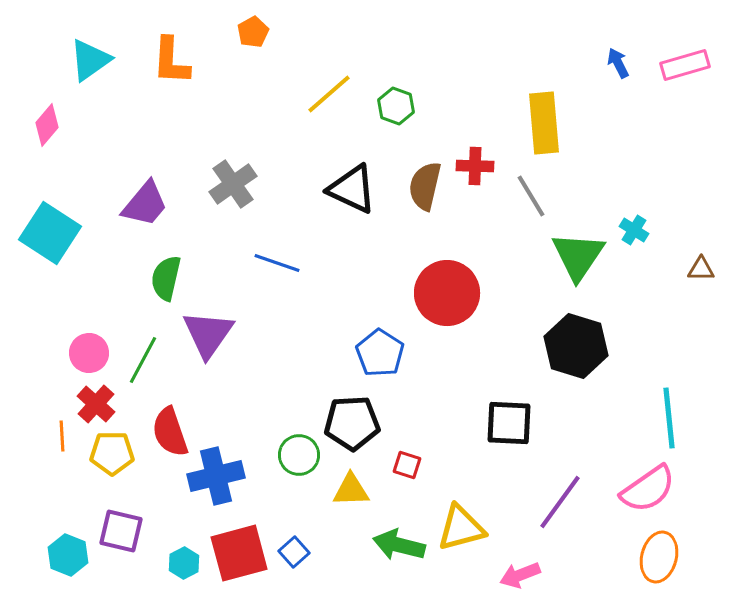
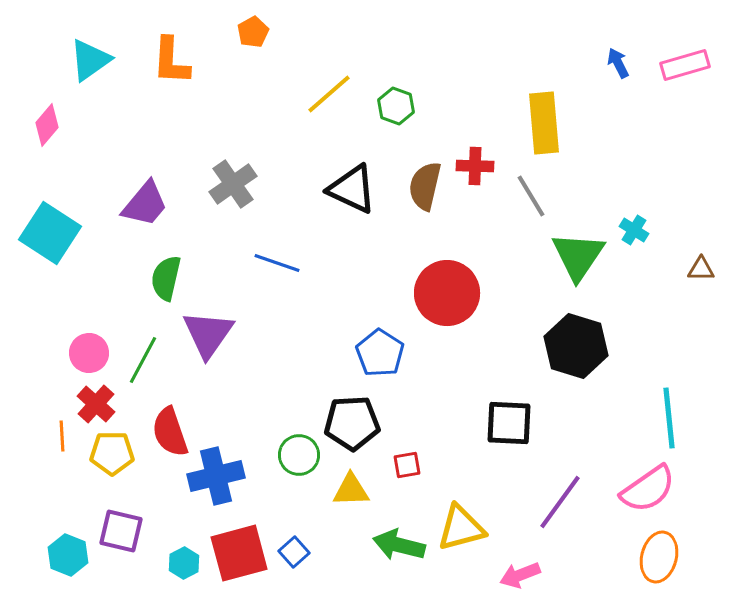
red square at (407, 465): rotated 28 degrees counterclockwise
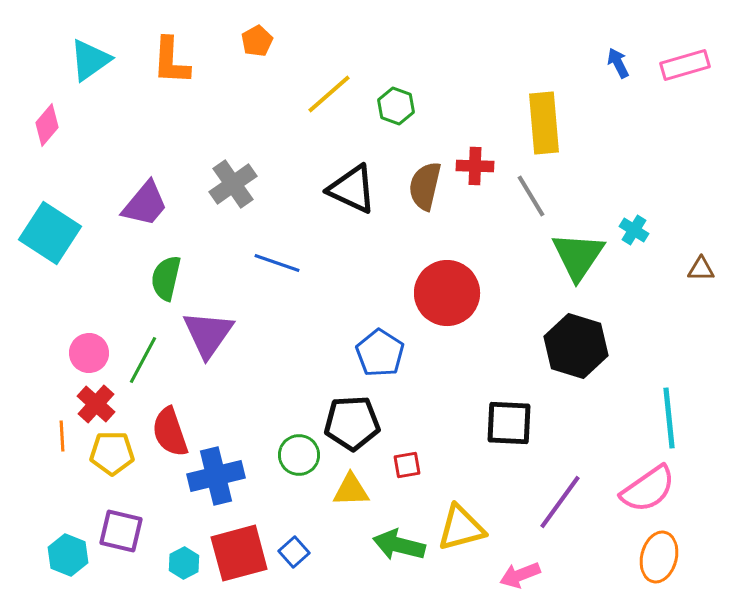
orange pentagon at (253, 32): moved 4 px right, 9 px down
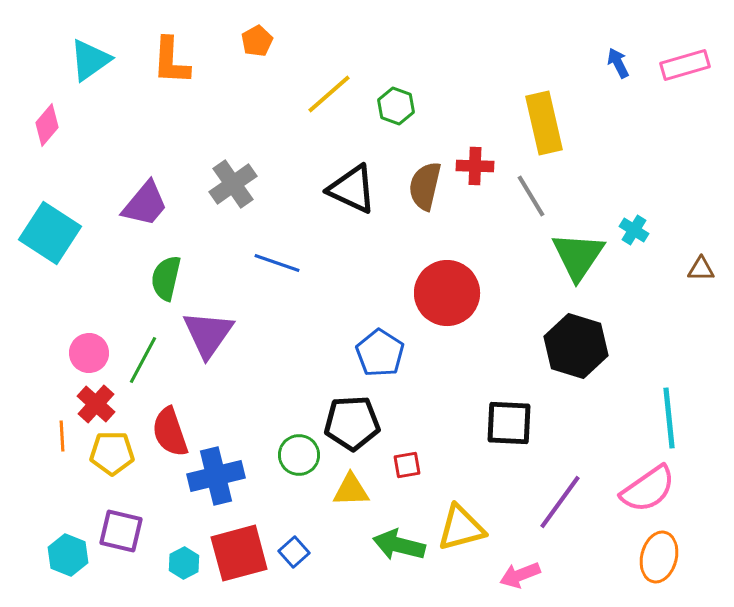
yellow rectangle at (544, 123): rotated 8 degrees counterclockwise
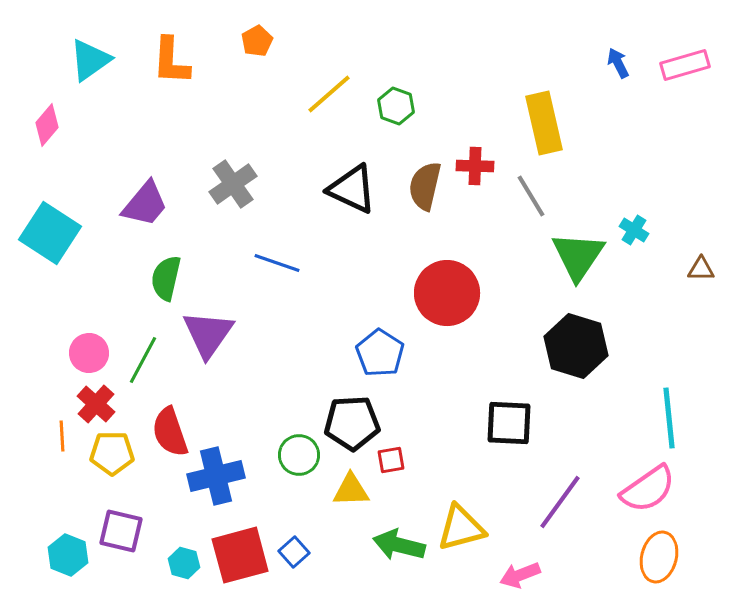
red square at (407, 465): moved 16 px left, 5 px up
red square at (239, 553): moved 1 px right, 2 px down
cyan hexagon at (184, 563): rotated 16 degrees counterclockwise
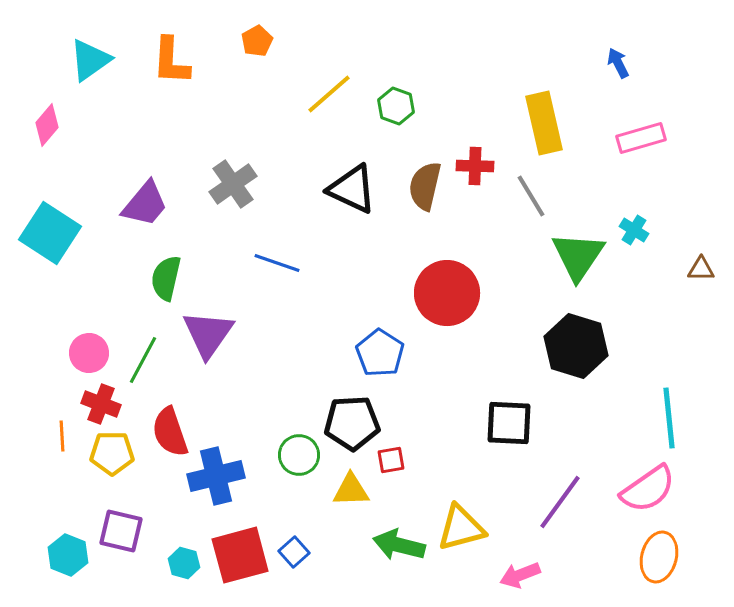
pink rectangle at (685, 65): moved 44 px left, 73 px down
red cross at (96, 404): moved 5 px right; rotated 21 degrees counterclockwise
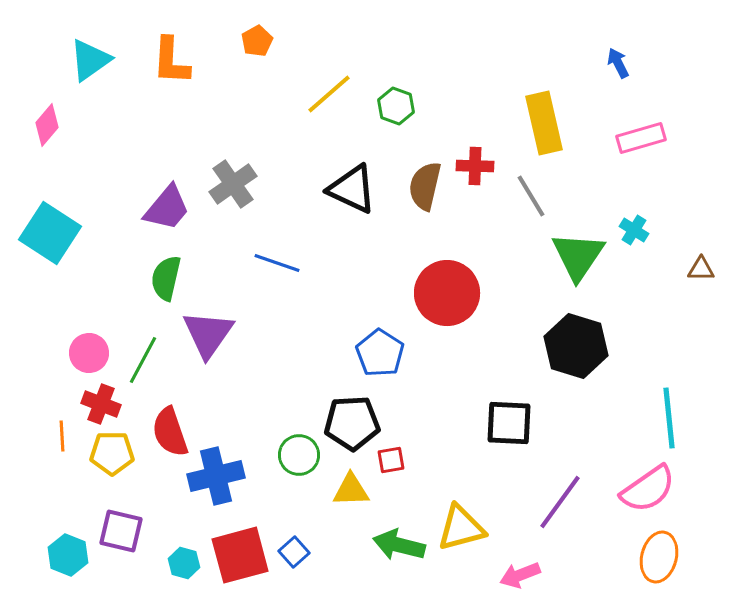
purple trapezoid at (145, 204): moved 22 px right, 4 px down
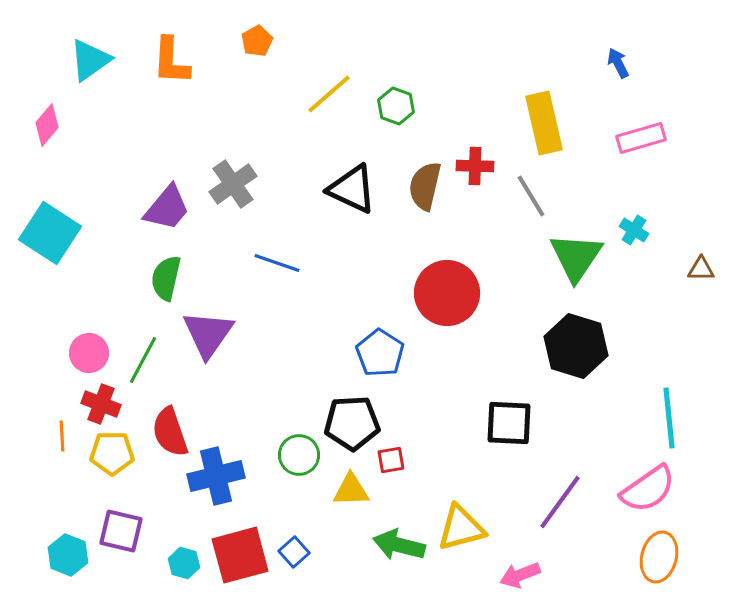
green triangle at (578, 256): moved 2 px left, 1 px down
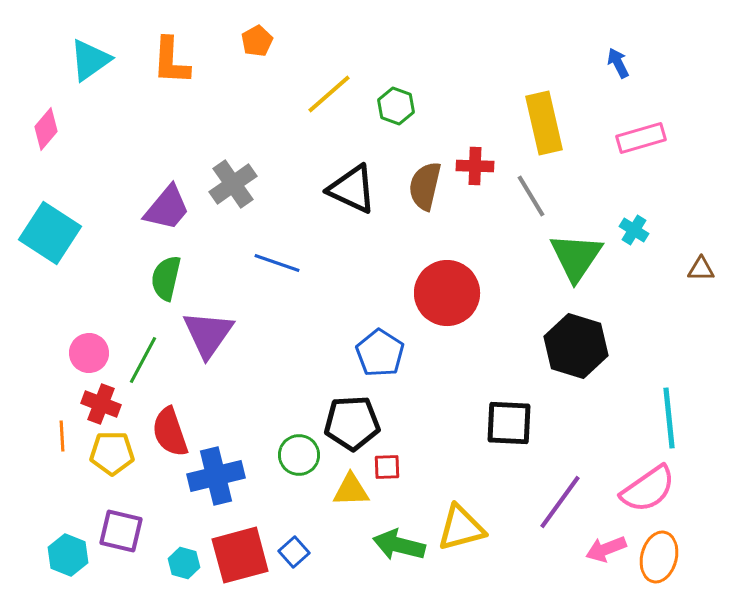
pink diamond at (47, 125): moved 1 px left, 4 px down
red square at (391, 460): moved 4 px left, 7 px down; rotated 8 degrees clockwise
pink arrow at (520, 575): moved 86 px right, 26 px up
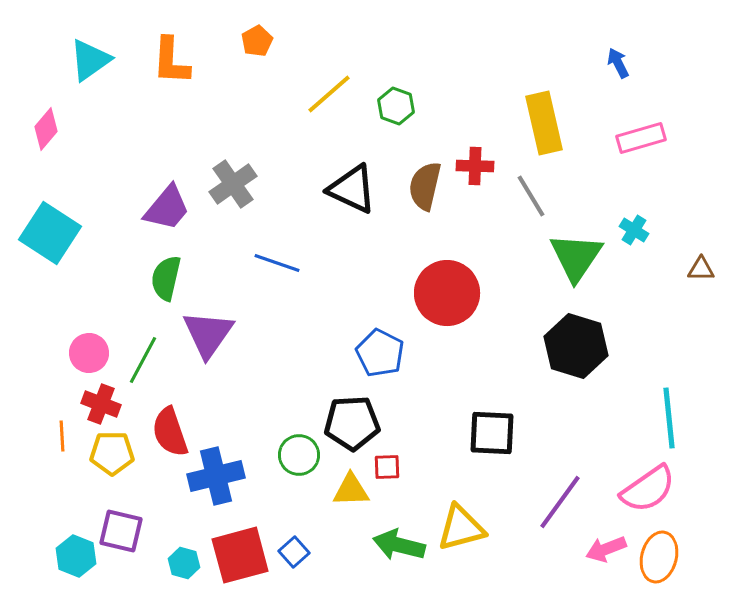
blue pentagon at (380, 353): rotated 6 degrees counterclockwise
black square at (509, 423): moved 17 px left, 10 px down
cyan hexagon at (68, 555): moved 8 px right, 1 px down
